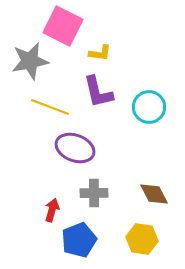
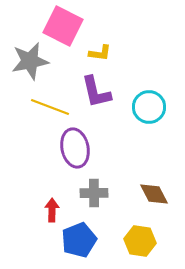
purple L-shape: moved 2 px left
purple ellipse: rotated 57 degrees clockwise
red arrow: rotated 15 degrees counterclockwise
yellow hexagon: moved 2 px left, 2 px down
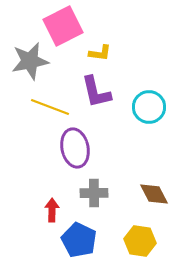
pink square: rotated 36 degrees clockwise
blue pentagon: rotated 24 degrees counterclockwise
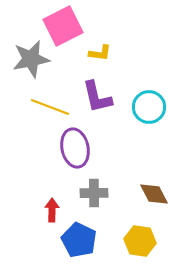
gray star: moved 1 px right, 2 px up
purple L-shape: moved 1 px right, 5 px down
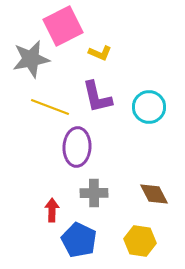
yellow L-shape: rotated 15 degrees clockwise
purple ellipse: moved 2 px right, 1 px up; rotated 15 degrees clockwise
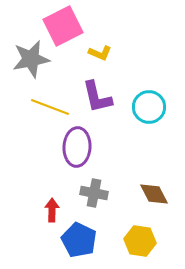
gray cross: rotated 12 degrees clockwise
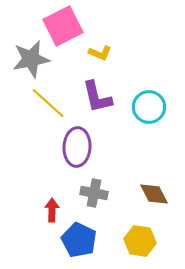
yellow line: moved 2 px left, 4 px up; rotated 21 degrees clockwise
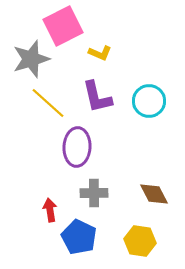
gray star: rotated 6 degrees counterclockwise
cyan circle: moved 6 px up
gray cross: rotated 12 degrees counterclockwise
red arrow: moved 2 px left; rotated 10 degrees counterclockwise
blue pentagon: moved 3 px up
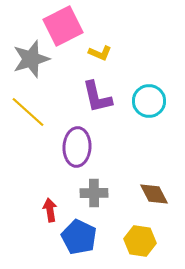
yellow line: moved 20 px left, 9 px down
